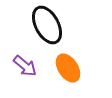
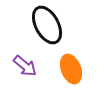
orange ellipse: moved 3 px right, 1 px down; rotated 12 degrees clockwise
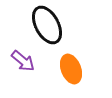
purple arrow: moved 2 px left, 5 px up
